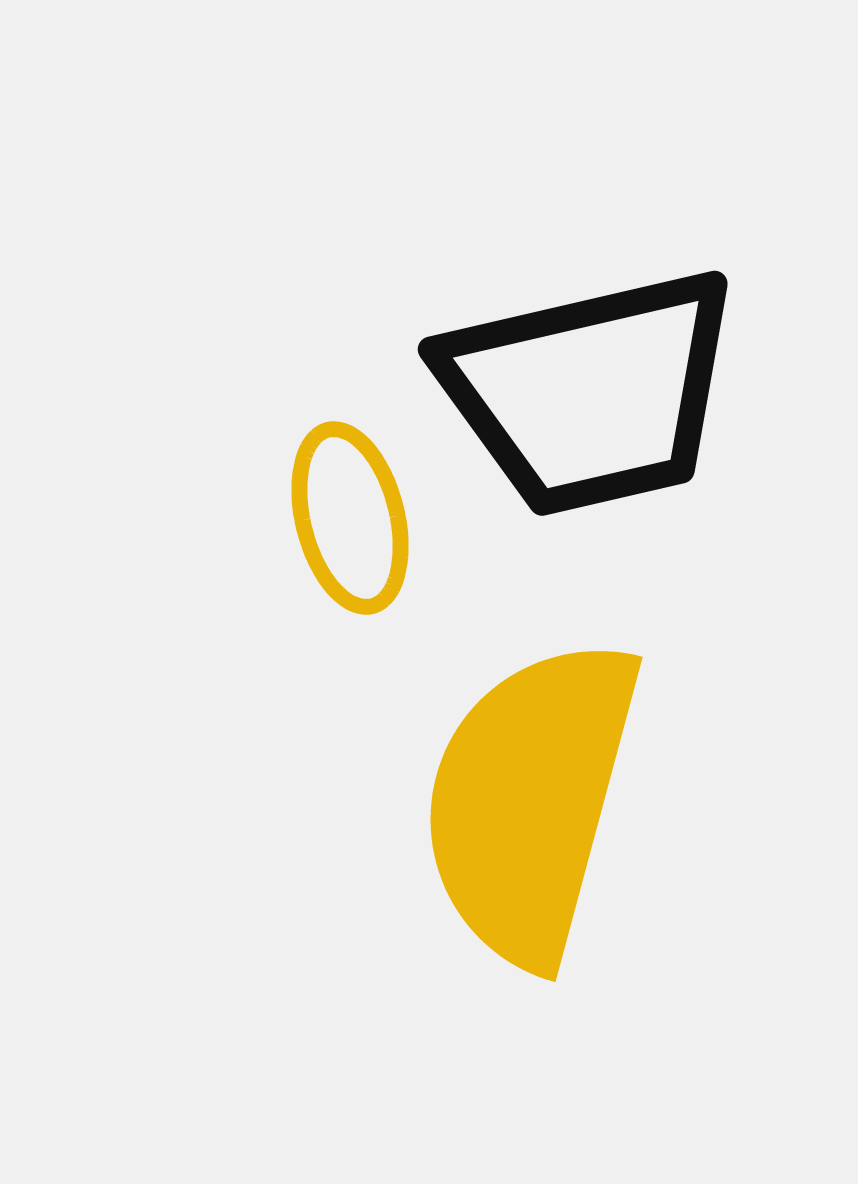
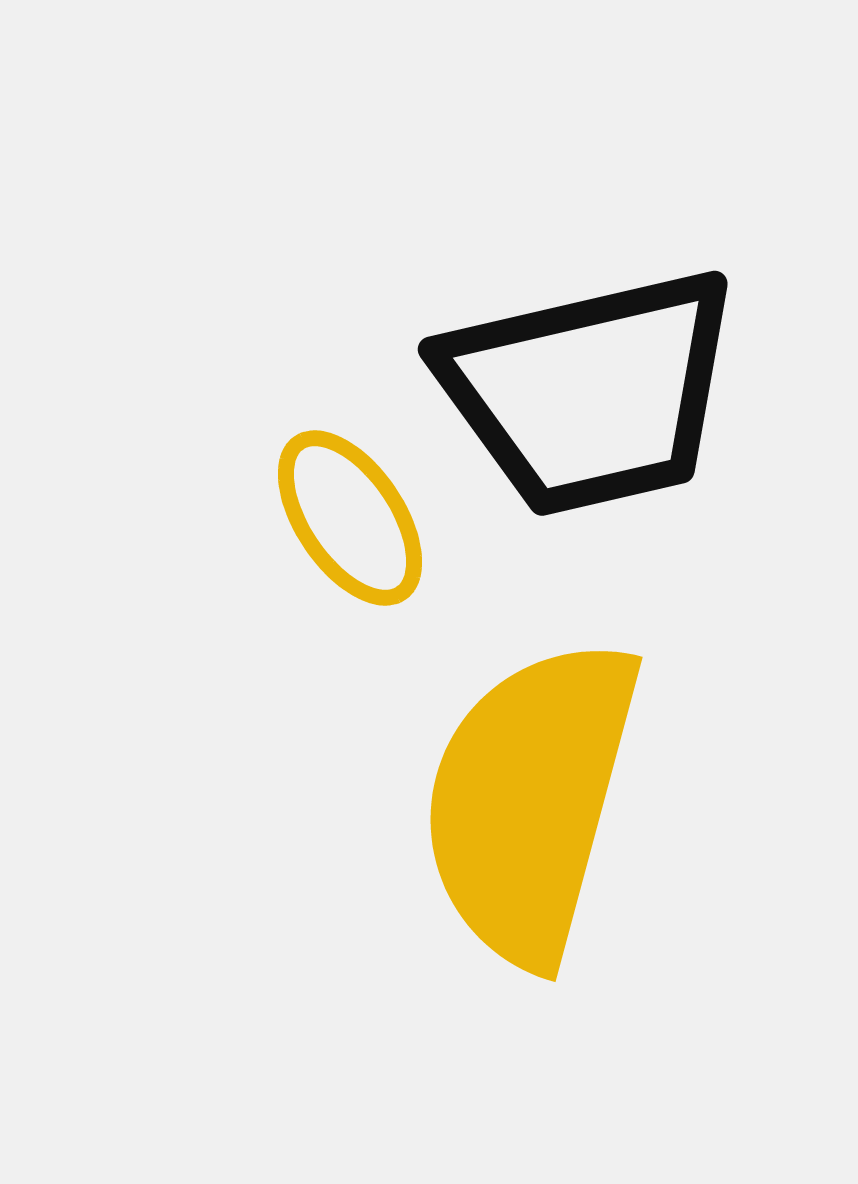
yellow ellipse: rotated 20 degrees counterclockwise
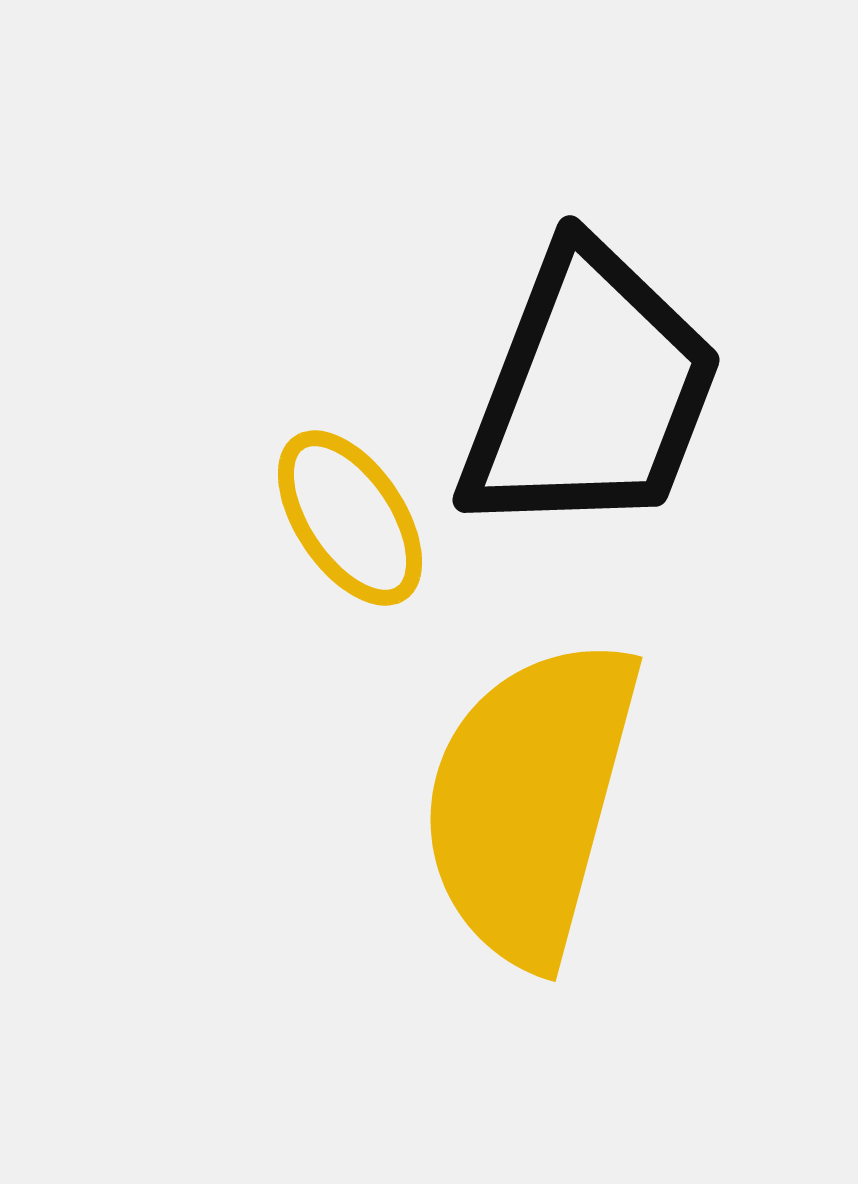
black trapezoid: rotated 56 degrees counterclockwise
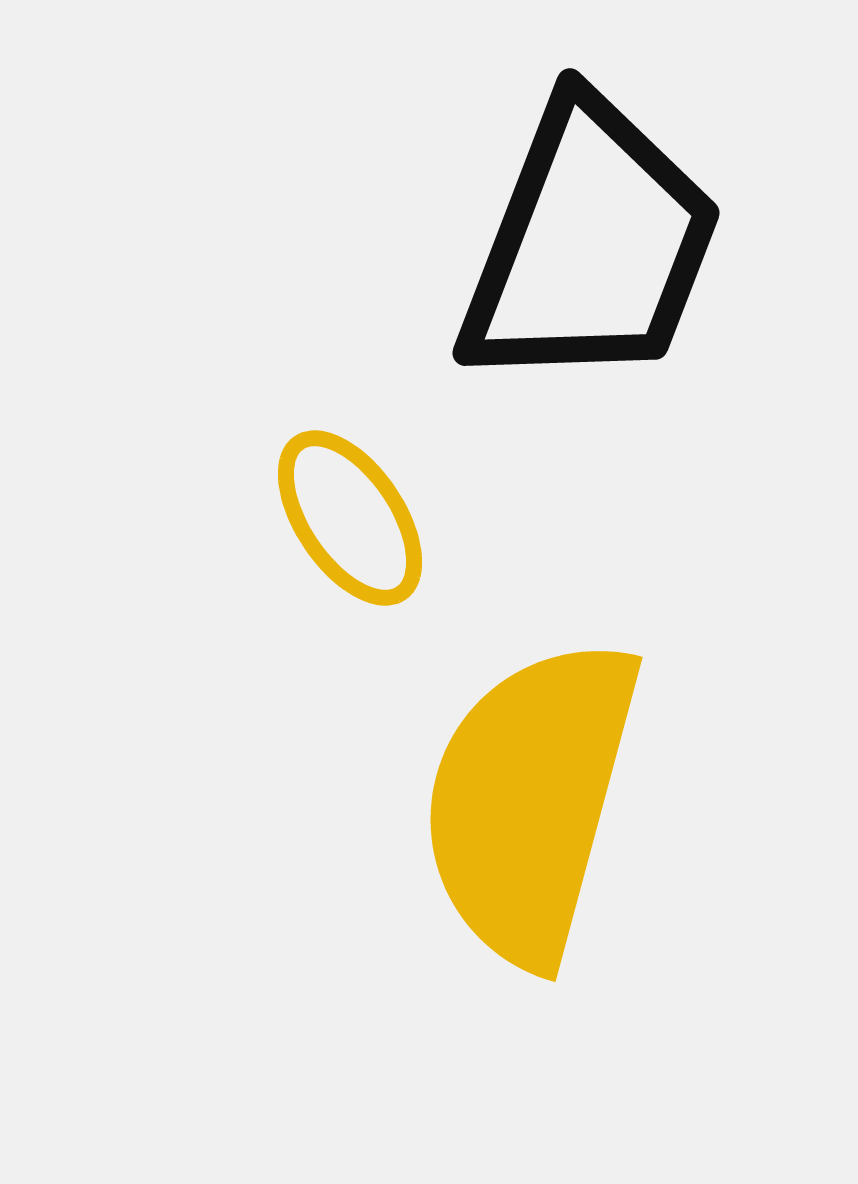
black trapezoid: moved 147 px up
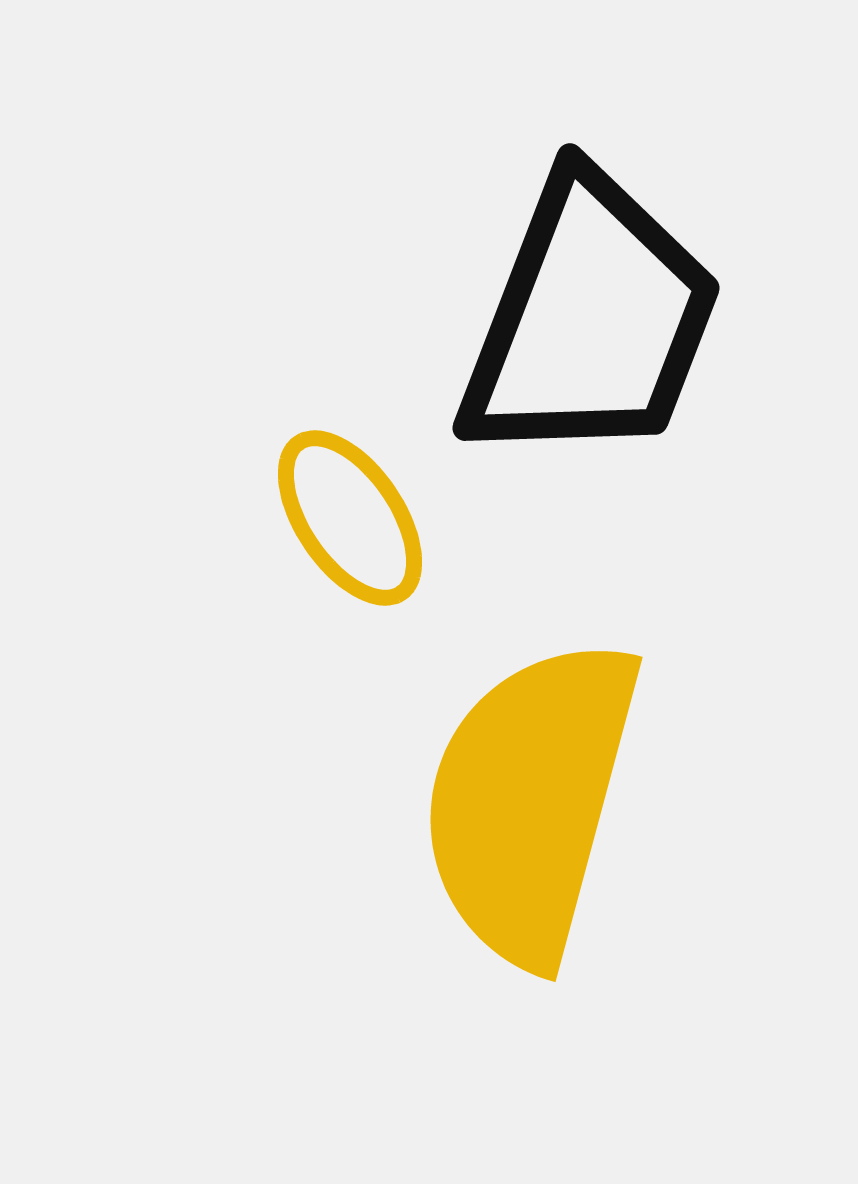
black trapezoid: moved 75 px down
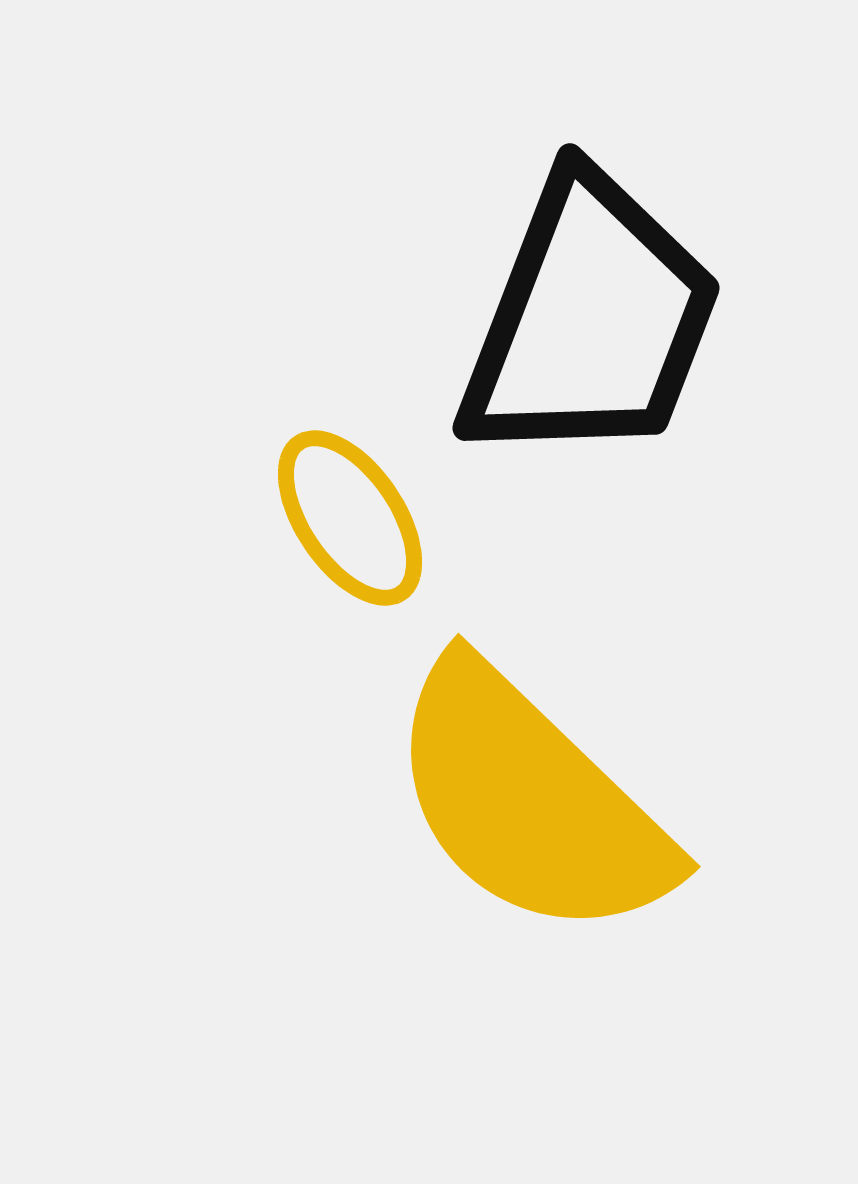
yellow semicircle: rotated 61 degrees counterclockwise
